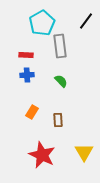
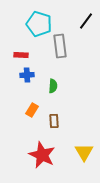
cyan pentagon: moved 3 px left, 1 px down; rotated 25 degrees counterclockwise
red rectangle: moved 5 px left
green semicircle: moved 8 px left, 5 px down; rotated 48 degrees clockwise
orange rectangle: moved 2 px up
brown rectangle: moved 4 px left, 1 px down
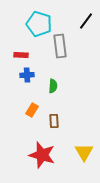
red star: rotated 8 degrees counterclockwise
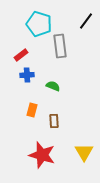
red rectangle: rotated 40 degrees counterclockwise
green semicircle: rotated 72 degrees counterclockwise
orange rectangle: rotated 16 degrees counterclockwise
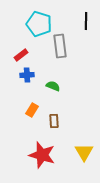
black line: rotated 36 degrees counterclockwise
orange rectangle: rotated 16 degrees clockwise
